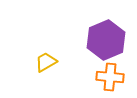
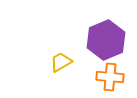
yellow trapezoid: moved 15 px right
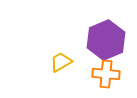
orange cross: moved 4 px left, 3 px up
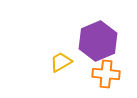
purple hexagon: moved 8 px left, 1 px down
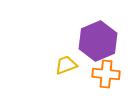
yellow trapezoid: moved 5 px right, 3 px down; rotated 10 degrees clockwise
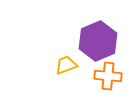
orange cross: moved 2 px right, 2 px down
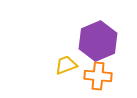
orange cross: moved 10 px left
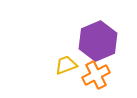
orange cross: moved 2 px left, 1 px up; rotated 32 degrees counterclockwise
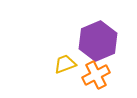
yellow trapezoid: moved 1 px left, 1 px up
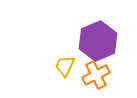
yellow trapezoid: moved 2 px down; rotated 45 degrees counterclockwise
